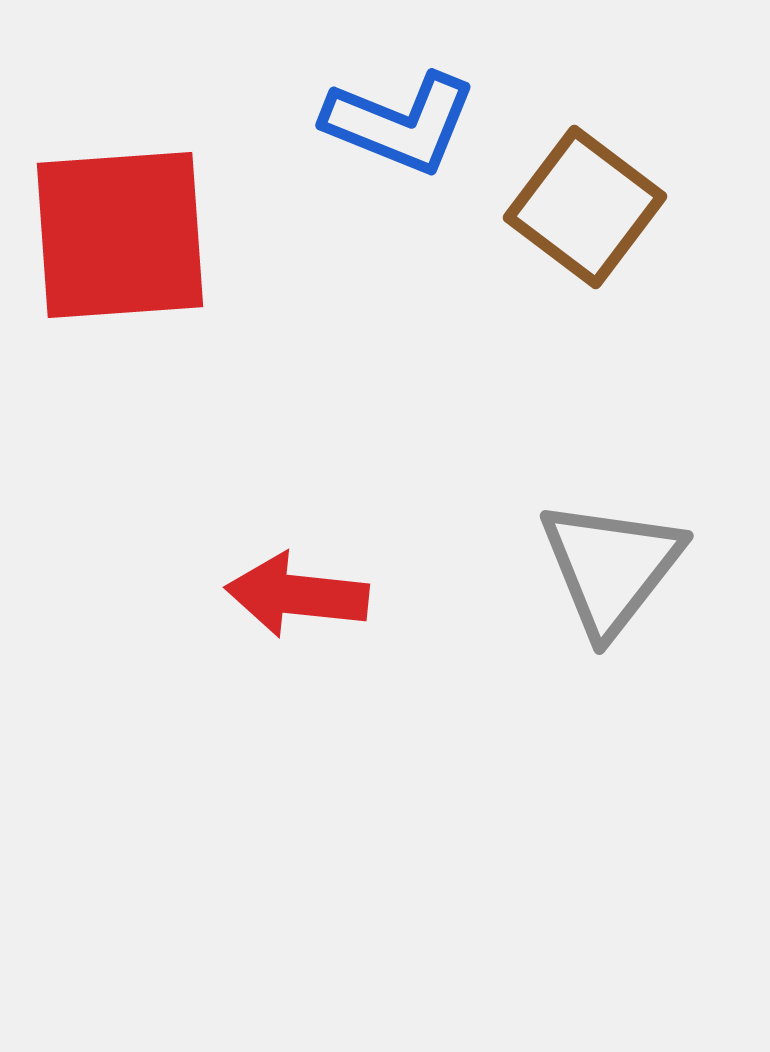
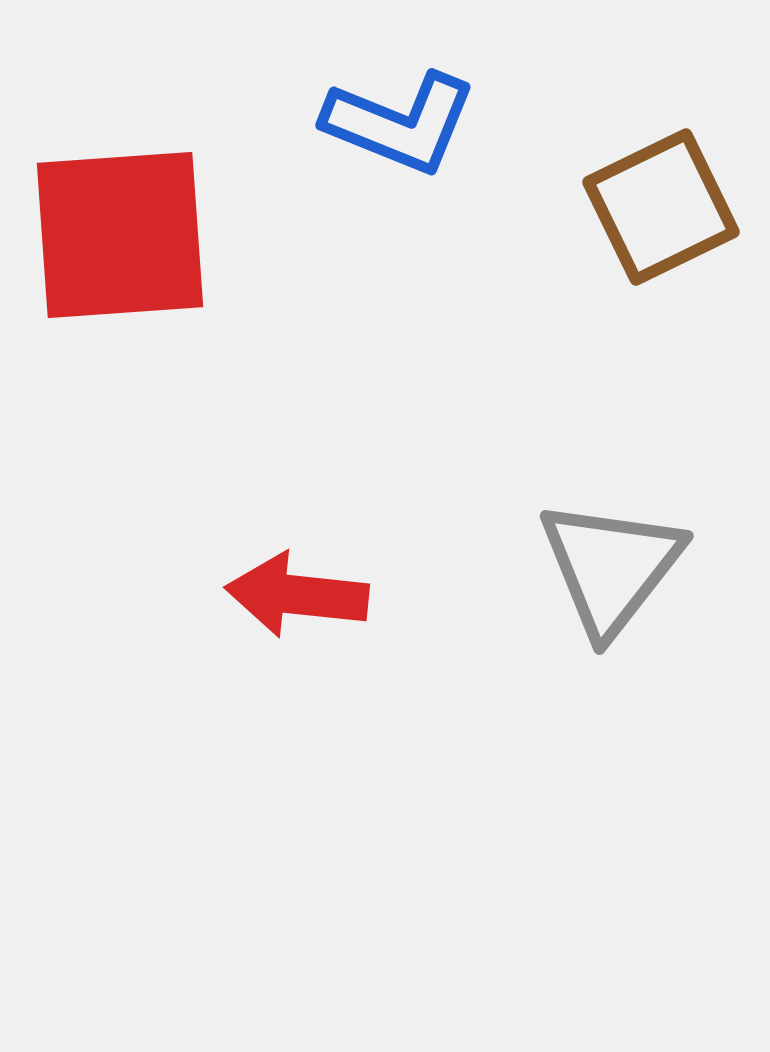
brown square: moved 76 px right; rotated 27 degrees clockwise
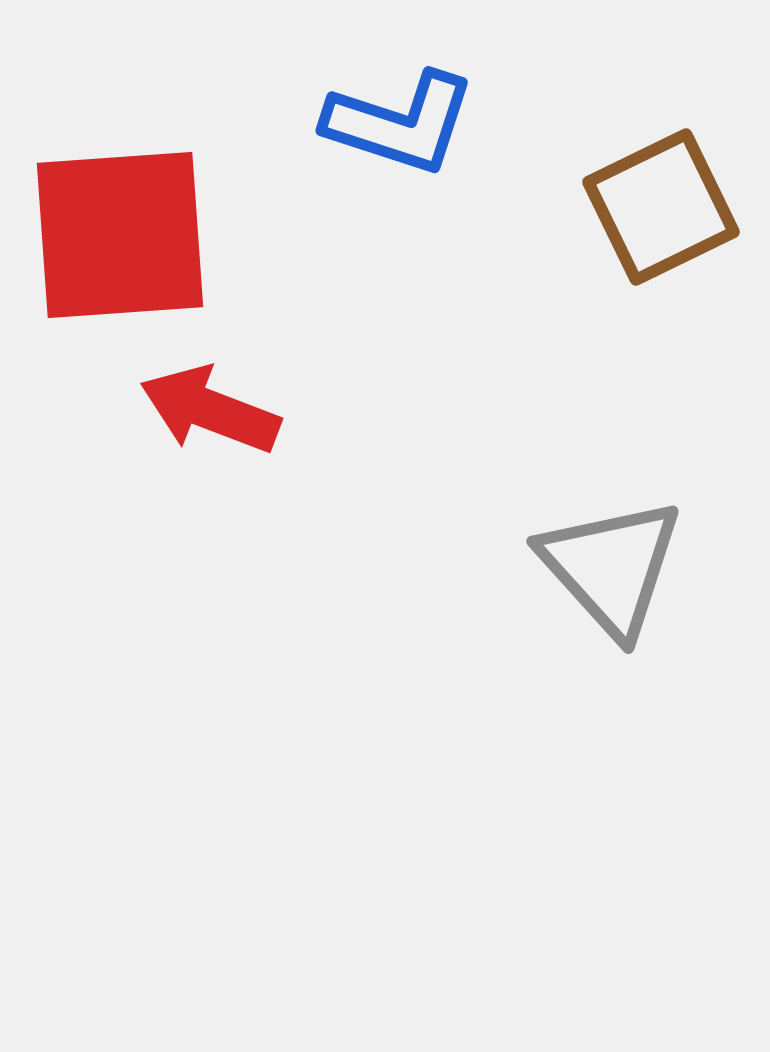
blue L-shape: rotated 4 degrees counterclockwise
gray triangle: rotated 20 degrees counterclockwise
red arrow: moved 87 px left, 185 px up; rotated 15 degrees clockwise
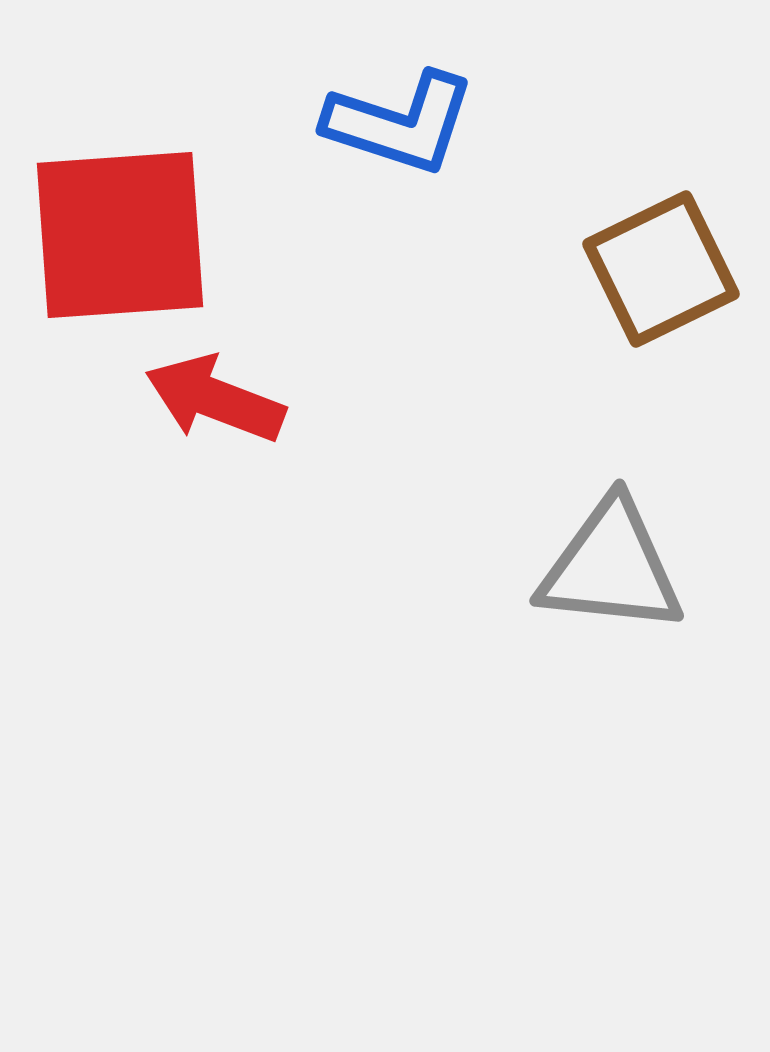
brown square: moved 62 px down
red arrow: moved 5 px right, 11 px up
gray triangle: rotated 42 degrees counterclockwise
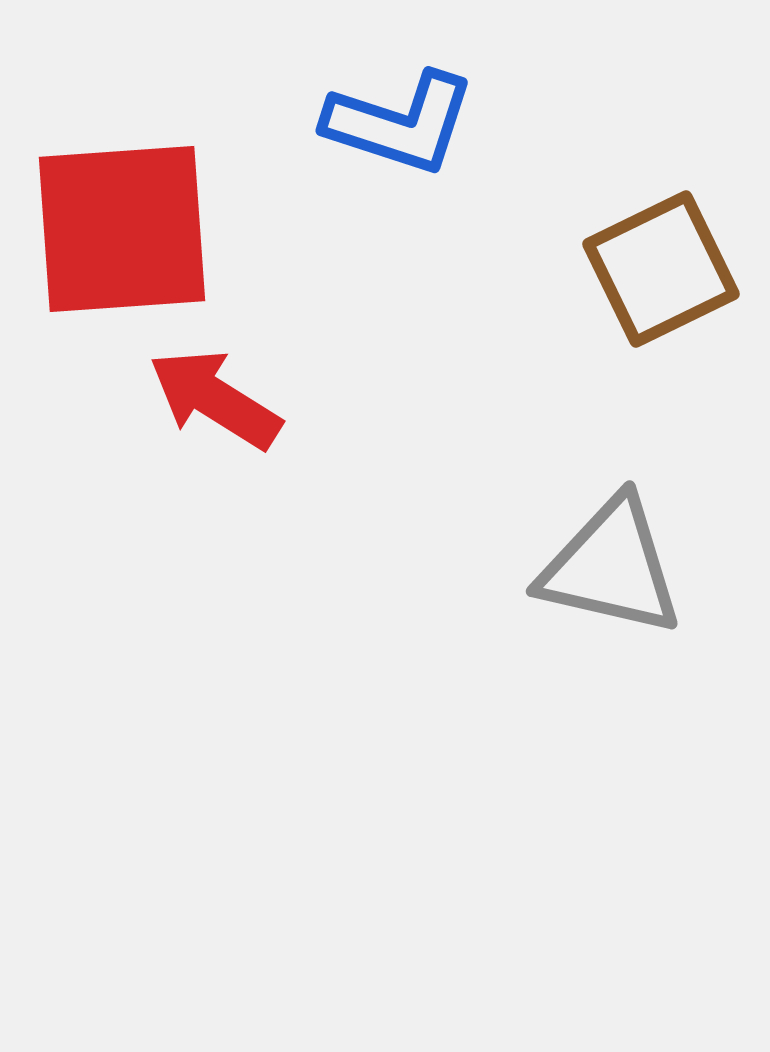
red square: moved 2 px right, 6 px up
red arrow: rotated 11 degrees clockwise
gray triangle: rotated 7 degrees clockwise
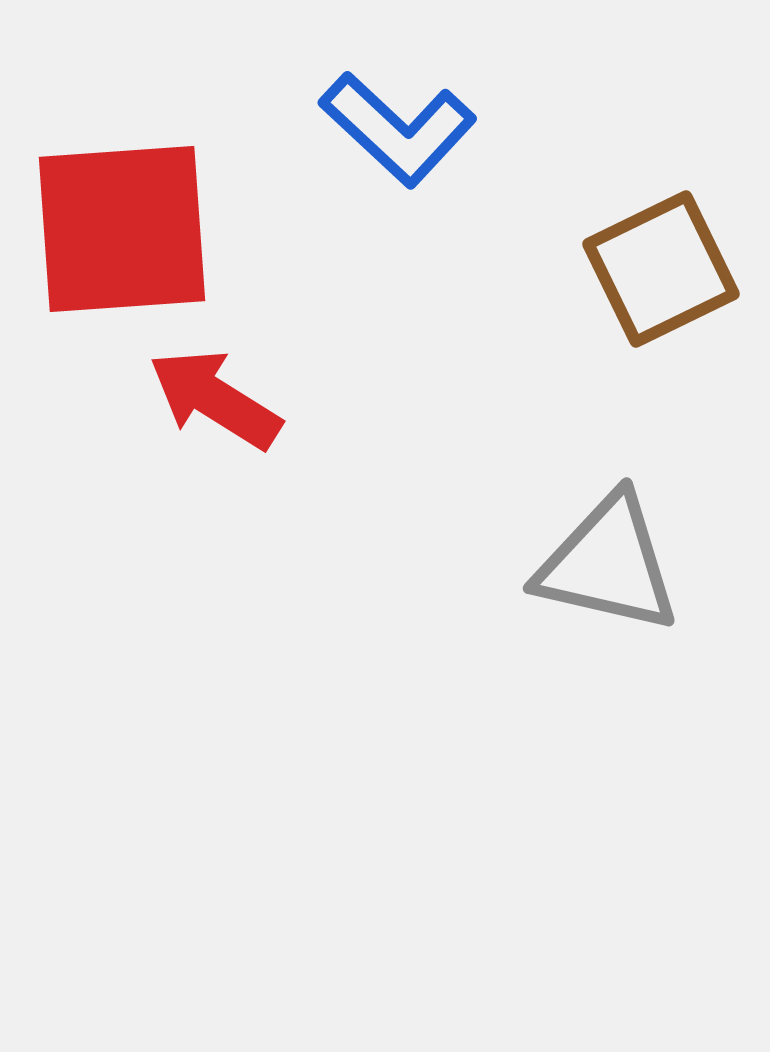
blue L-shape: moved 2 px left, 6 px down; rotated 25 degrees clockwise
gray triangle: moved 3 px left, 3 px up
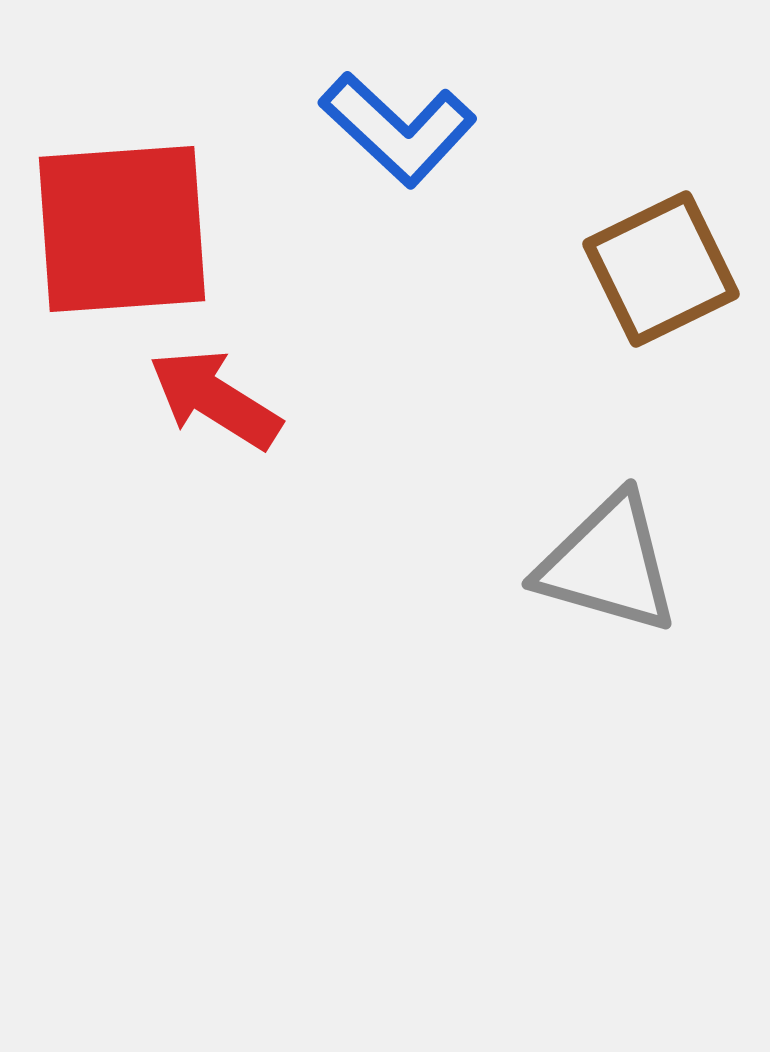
gray triangle: rotated 3 degrees clockwise
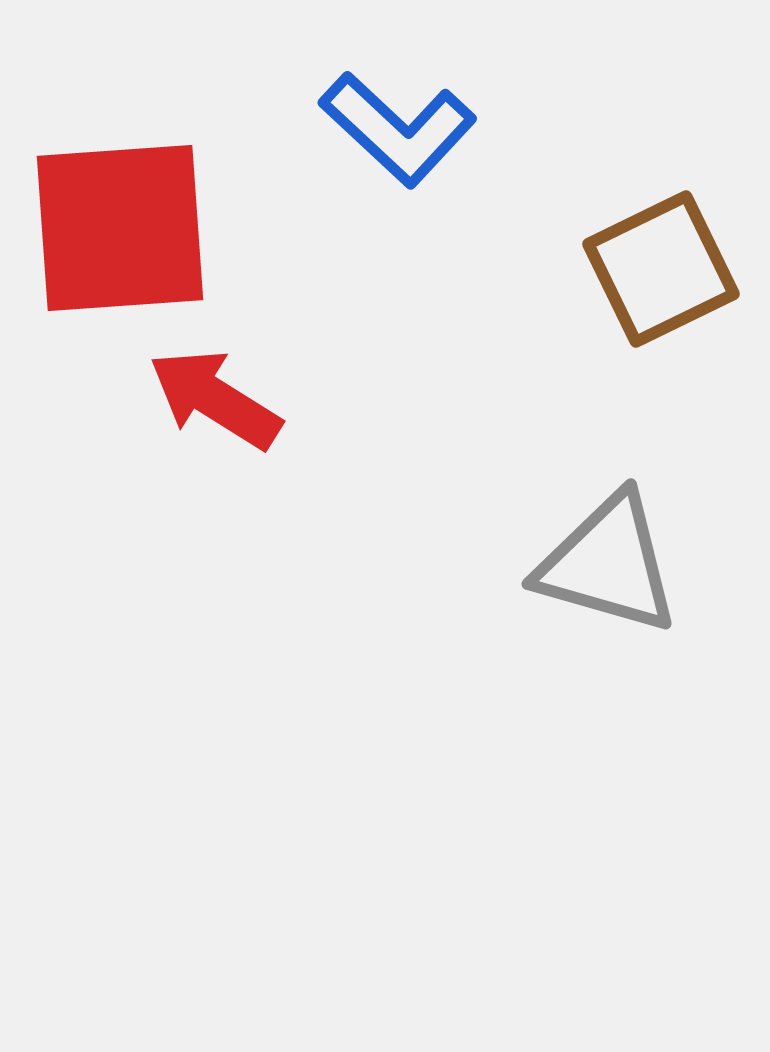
red square: moved 2 px left, 1 px up
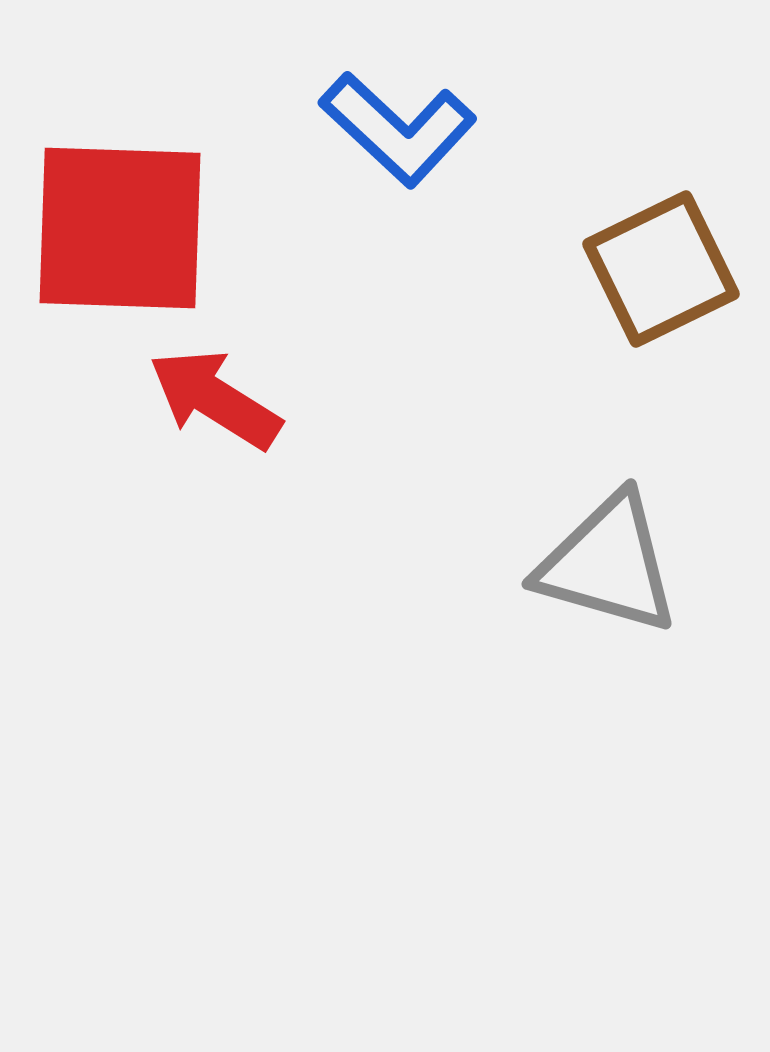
red square: rotated 6 degrees clockwise
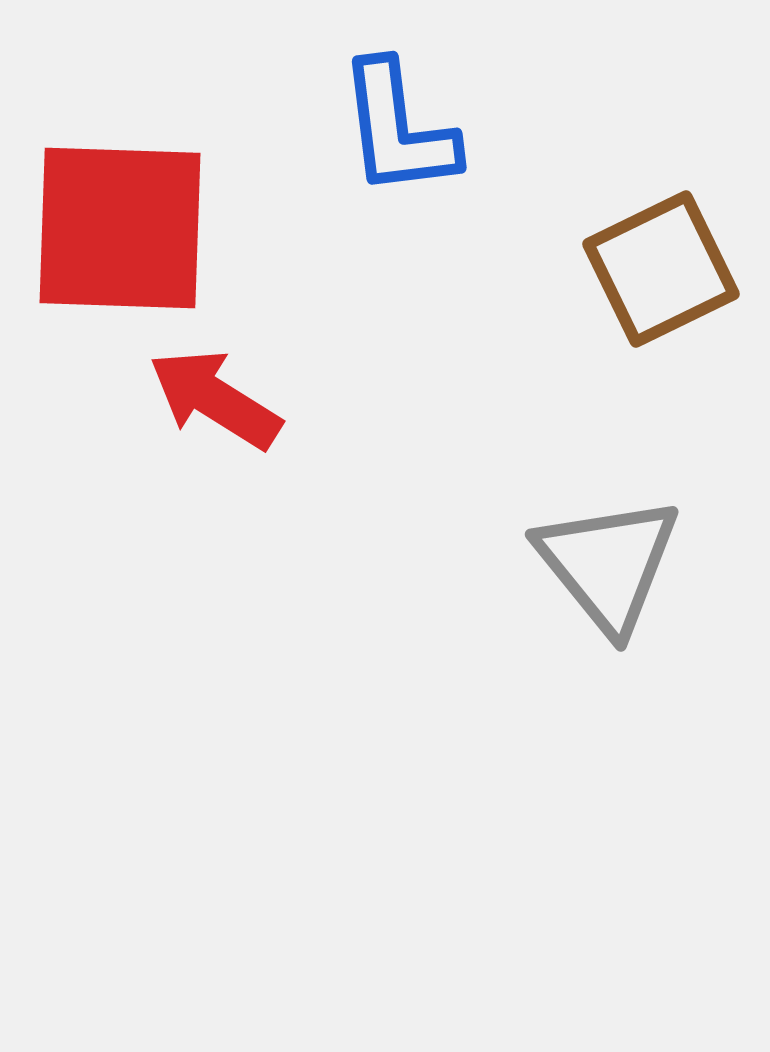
blue L-shape: rotated 40 degrees clockwise
gray triangle: rotated 35 degrees clockwise
